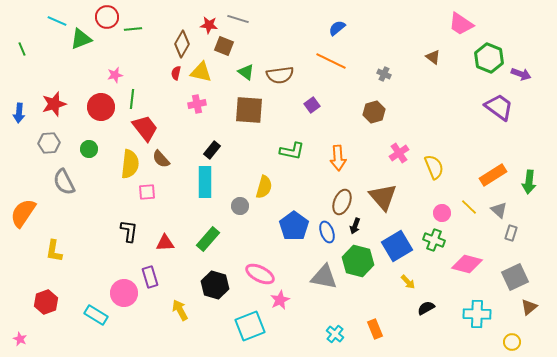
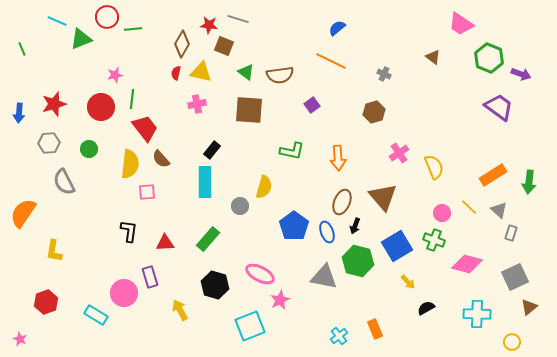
cyan cross at (335, 334): moved 4 px right, 2 px down; rotated 12 degrees clockwise
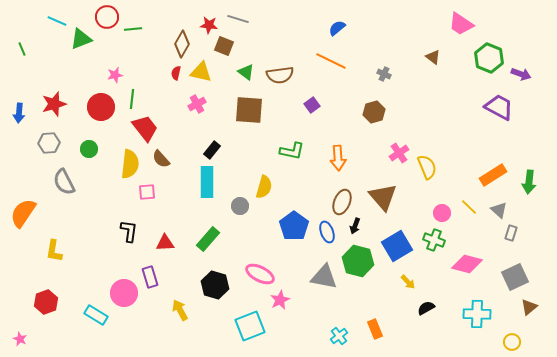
pink cross at (197, 104): rotated 18 degrees counterclockwise
purple trapezoid at (499, 107): rotated 8 degrees counterclockwise
yellow semicircle at (434, 167): moved 7 px left
cyan rectangle at (205, 182): moved 2 px right
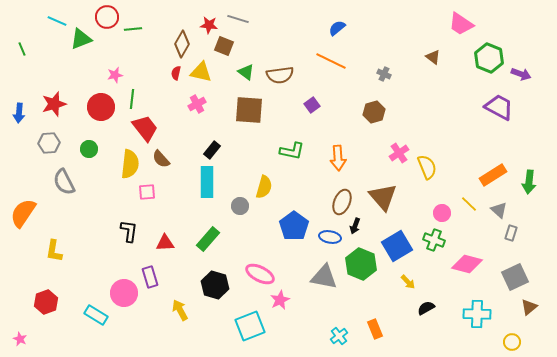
yellow line at (469, 207): moved 3 px up
blue ellipse at (327, 232): moved 3 px right, 5 px down; rotated 60 degrees counterclockwise
green hexagon at (358, 261): moved 3 px right, 3 px down; rotated 8 degrees clockwise
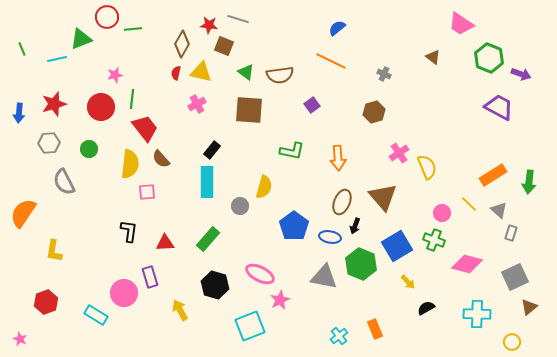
cyan line at (57, 21): moved 38 px down; rotated 36 degrees counterclockwise
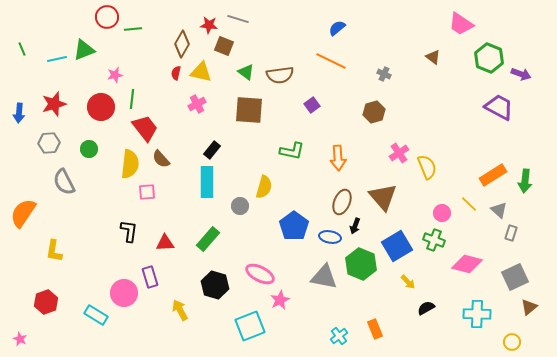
green triangle at (81, 39): moved 3 px right, 11 px down
green arrow at (529, 182): moved 4 px left, 1 px up
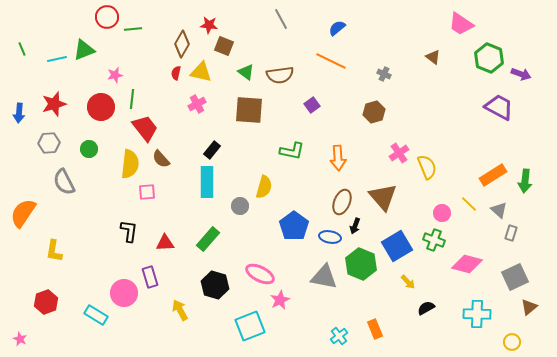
gray line at (238, 19): moved 43 px right; rotated 45 degrees clockwise
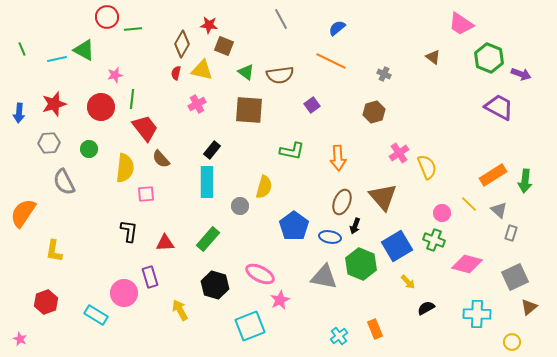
green triangle at (84, 50): rotated 50 degrees clockwise
yellow triangle at (201, 72): moved 1 px right, 2 px up
yellow semicircle at (130, 164): moved 5 px left, 4 px down
pink square at (147, 192): moved 1 px left, 2 px down
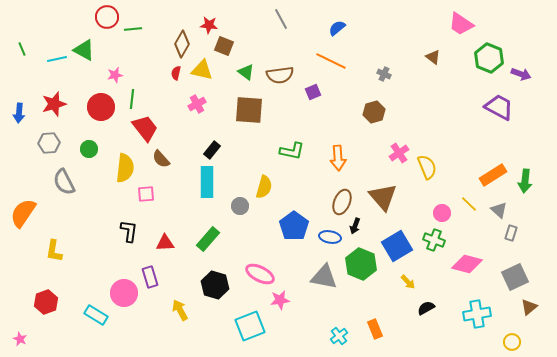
purple square at (312, 105): moved 1 px right, 13 px up; rotated 14 degrees clockwise
pink star at (280, 300): rotated 18 degrees clockwise
cyan cross at (477, 314): rotated 12 degrees counterclockwise
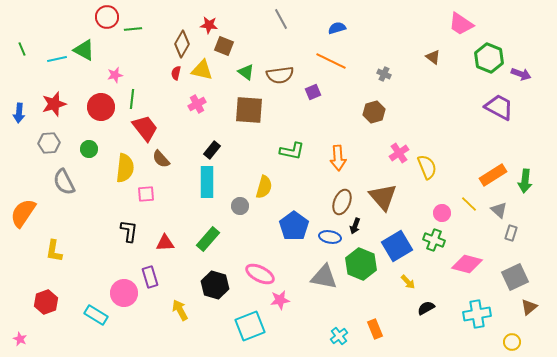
blue semicircle at (337, 28): rotated 24 degrees clockwise
